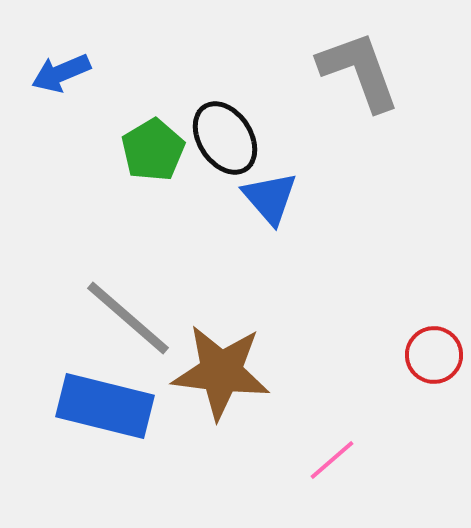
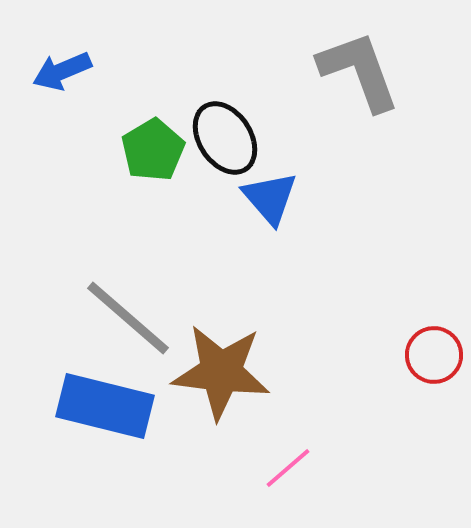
blue arrow: moved 1 px right, 2 px up
pink line: moved 44 px left, 8 px down
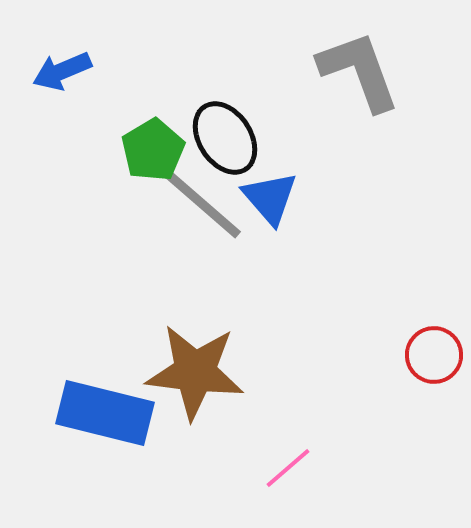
gray line: moved 72 px right, 116 px up
brown star: moved 26 px left
blue rectangle: moved 7 px down
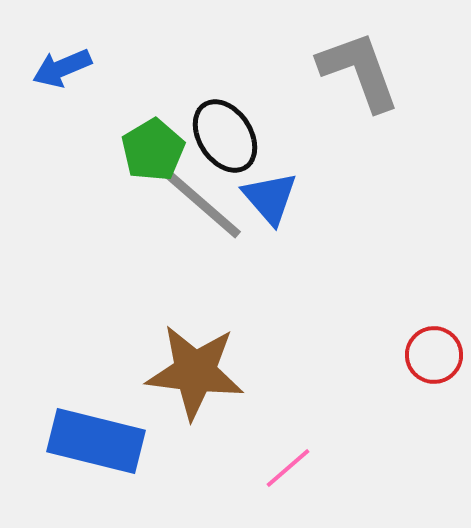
blue arrow: moved 3 px up
black ellipse: moved 2 px up
blue rectangle: moved 9 px left, 28 px down
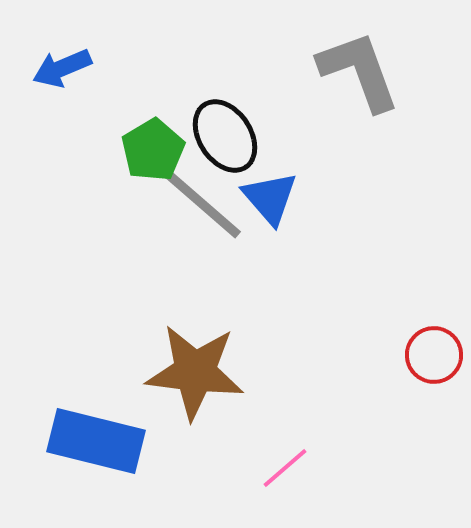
pink line: moved 3 px left
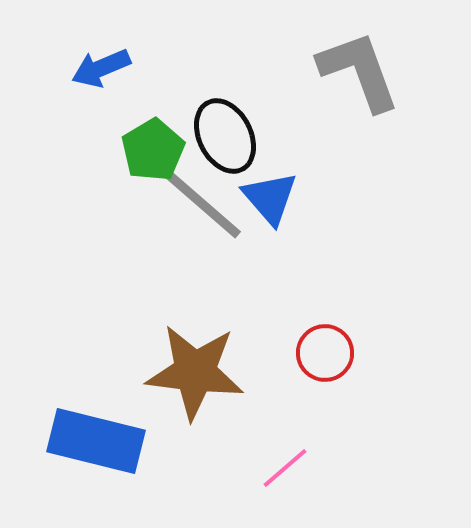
blue arrow: moved 39 px right
black ellipse: rotated 6 degrees clockwise
red circle: moved 109 px left, 2 px up
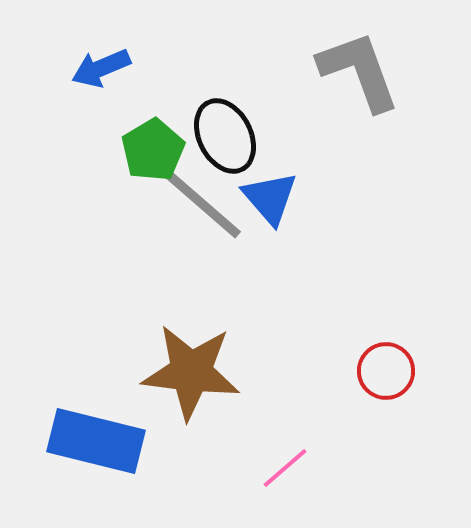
red circle: moved 61 px right, 18 px down
brown star: moved 4 px left
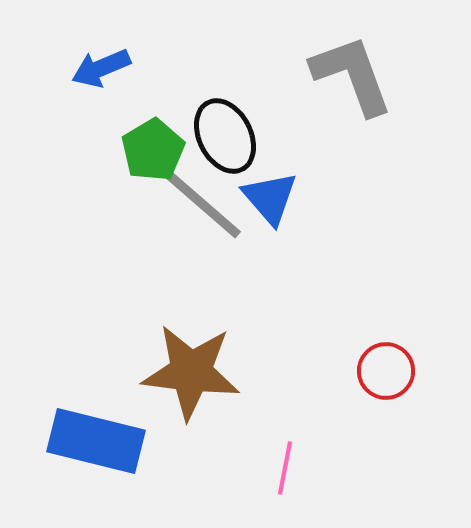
gray L-shape: moved 7 px left, 4 px down
pink line: rotated 38 degrees counterclockwise
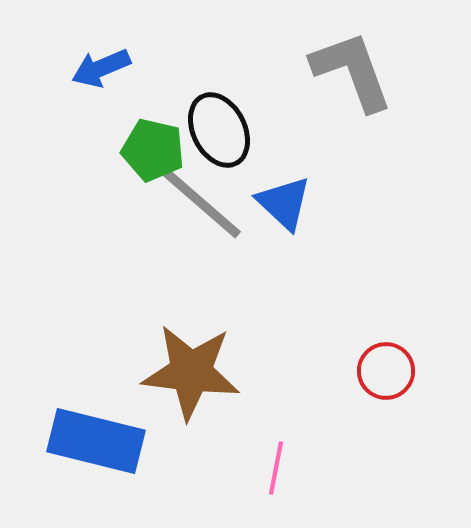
gray L-shape: moved 4 px up
black ellipse: moved 6 px left, 6 px up
green pentagon: rotated 28 degrees counterclockwise
blue triangle: moved 14 px right, 5 px down; rotated 6 degrees counterclockwise
pink line: moved 9 px left
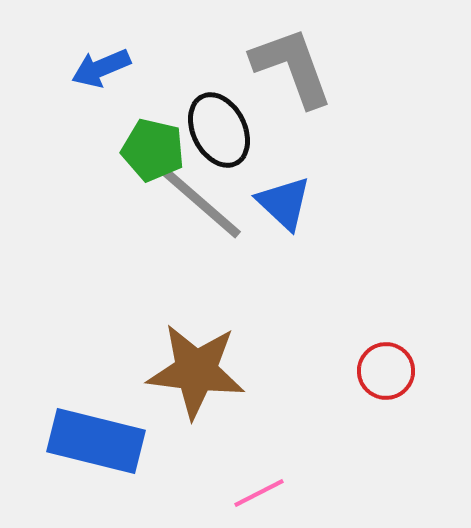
gray L-shape: moved 60 px left, 4 px up
brown star: moved 5 px right, 1 px up
pink line: moved 17 px left, 25 px down; rotated 52 degrees clockwise
